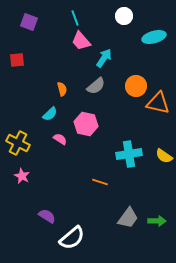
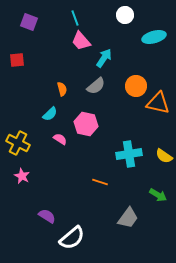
white circle: moved 1 px right, 1 px up
green arrow: moved 1 px right, 26 px up; rotated 30 degrees clockwise
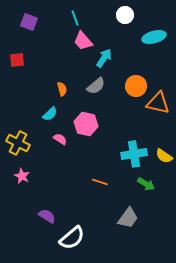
pink trapezoid: moved 2 px right
cyan cross: moved 5 px right
green arrow: moved 12 px left, 11 px up
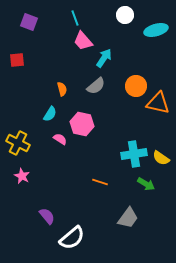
cyan ellipse: moved 2 px right, 7 px up
cyan semicircle: rotated 14 degrees counterclockwise
pink hexagon: moved 4 px left
yellow semicircle: moved 3 px left, 2 px down
purple semicircle: rotated 18 degrees clockwise
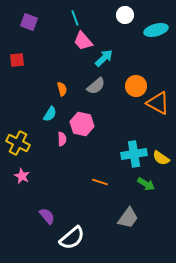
cyan arrow: rotated 12 degrees clockwise
orange triangle: rotated 15 degrees clockwise
pink semicircle: moved 2 px right; rotated 56 degrees clockwise
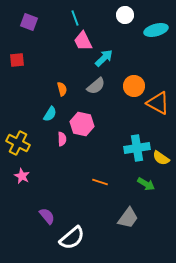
pink trapezoid: rotated 15 degrees clockwise
orange circle: moved 2 px left
cyan cross: moved 3 px right, 6 px up
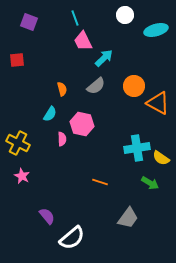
green arrow: moved 4 px right, 1 px up
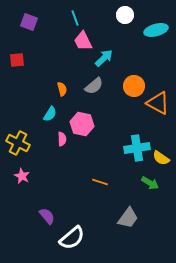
gray semicircle: moved 2 px left
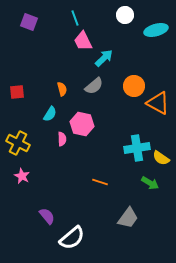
red square: moved 32 px down
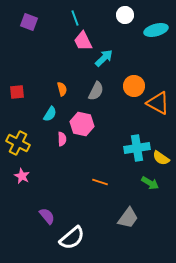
gray semicircle: moved 2 px right, 5 px down; rotated 24 degrees counterclockwise
